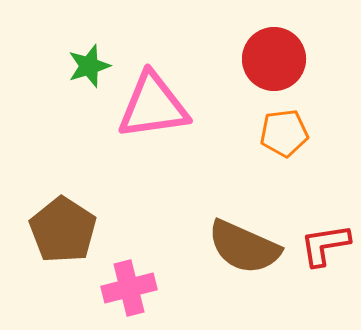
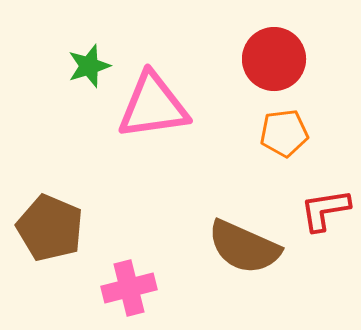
brown pentagon: moved 13 px left, 2 px up; rotated 10 degrees counterclockwise
red L-shape: moved 35 px up
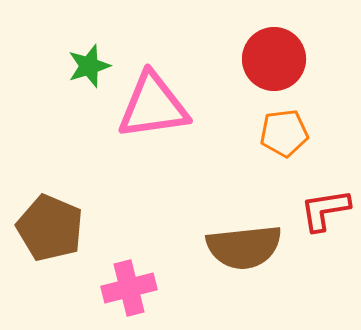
brown semicircle: rotated 30 degrees counterclockwise
